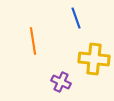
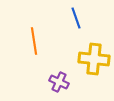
orange line: moved 1 px right
purple cross: moved 2 px left
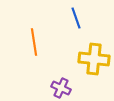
orange line: moved 1 px down
purple cross: moved 2 px right, 6 px down
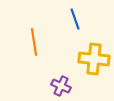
blue line: moved 1 px left, 1 px down
purple cross: moved 2 px up
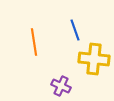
blue line: moved 11 px down
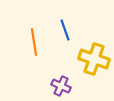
blue line: moved 10 px left
yellow cross: rotated 12 degrees clockwise
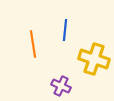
blue line: rotated 25 degrees clockwise
orange line: moved 1 px left, 2 px down
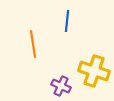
blue line: moved 2 px right, 9 px up
yellow cross: moved 12 px down
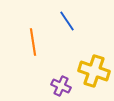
blue line: rotated 40 degrees counterclockwise
orange line: moved 2 px up
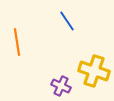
orange line: moved 16 px left
